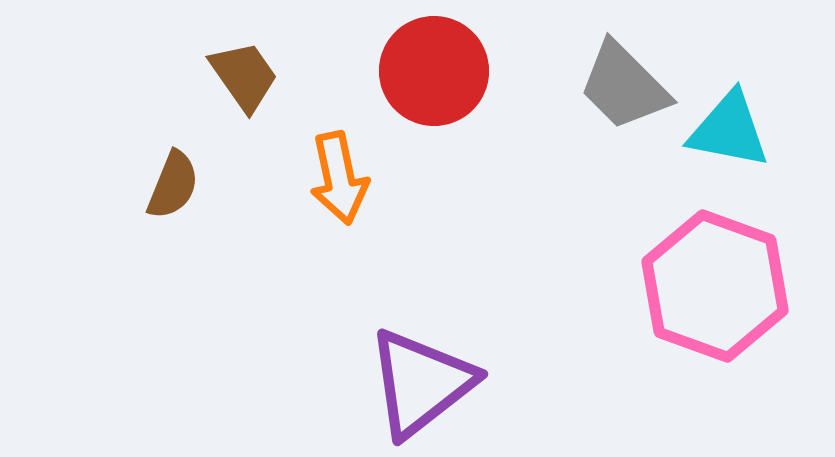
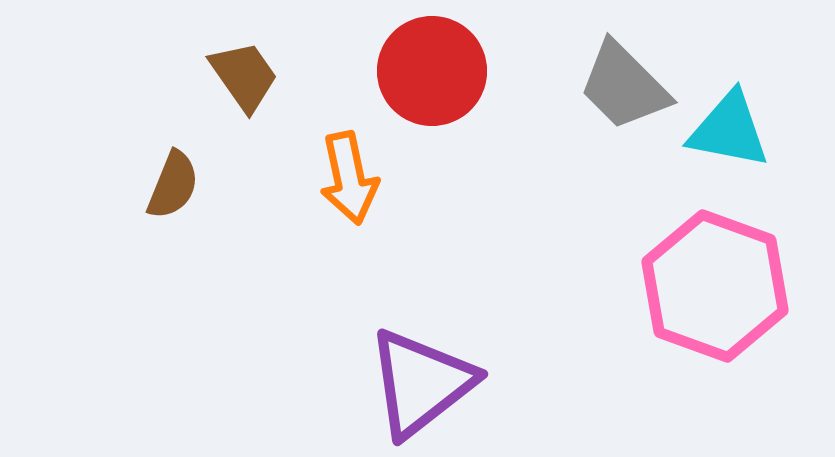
red circle: moved 2 px left
orange arrow: moved 10 px right
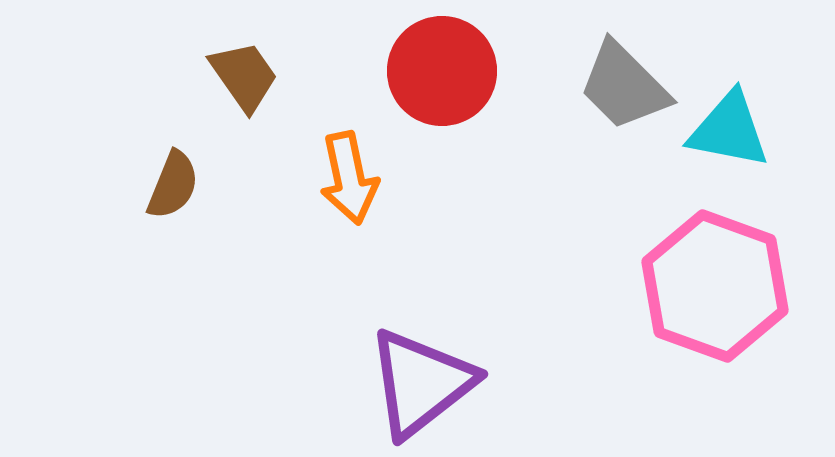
red circle: moved 10 px right
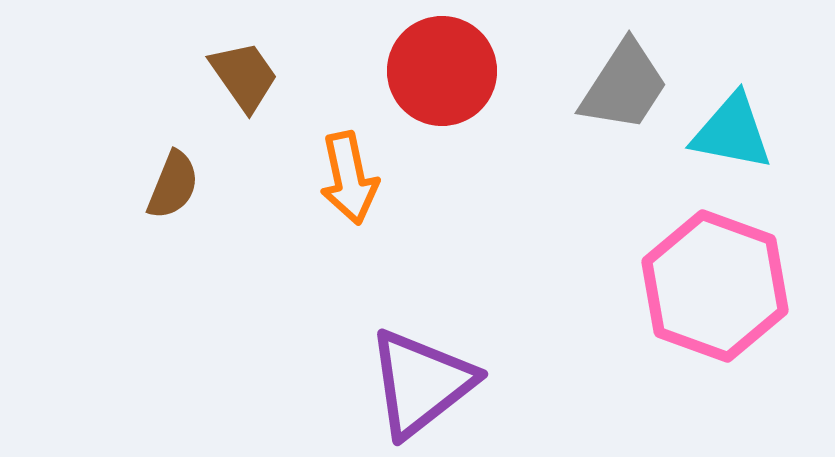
gray trapezoid: rotated 102 degrees counterclockwise
cyan triangle: moved 3 px right, 2 px down
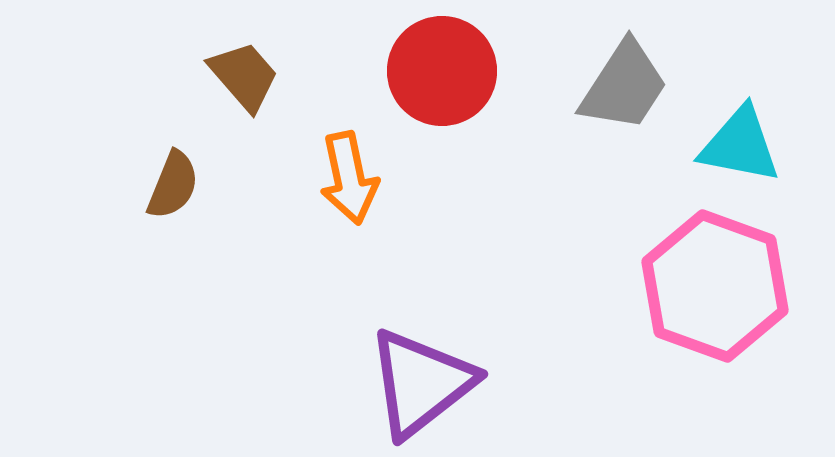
brown trapezoid: rotated 6 degrees counterclockwise
cyan triangle: moved 8 px right, 13 px down
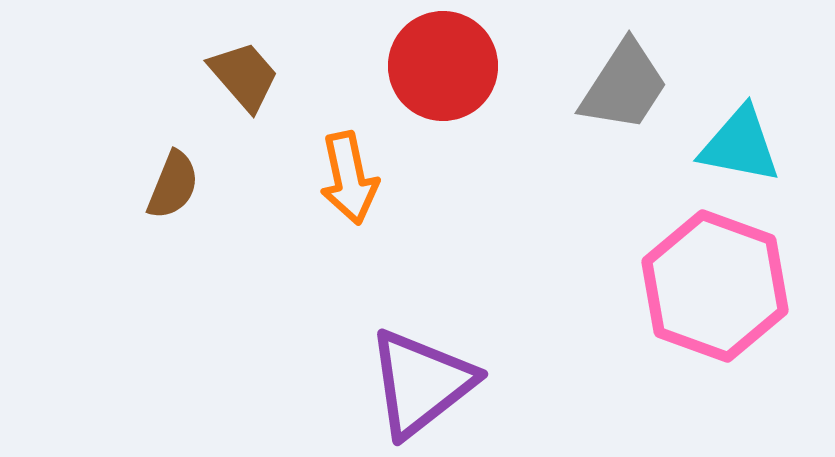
red circle: moved 1 px right, 5 px up
